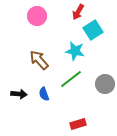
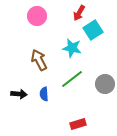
red arrow: moved 1 px right, 1 px down
cyan star: moved 3 px left, 3 px up
brown arrow: rotated 15 degrees clockwise
green line: moved 1 px right
blue semicircle: rotated 16 degrees clockwise
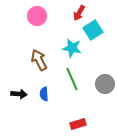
green line: rotated 75 degrees counterclockwise
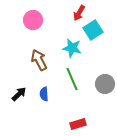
pink circle: moved 4 px left, 4 px down
black arrow: rotated 49 degrees counterclockwise
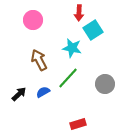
red arrow: rotated 28 degrees counterclockwise
green line: moved 4 px left, 1 px up; rotated 65 degrees clockwise
blue semicircle: moved 1 px left, 2 px up; rotated 64 degrees clockwise
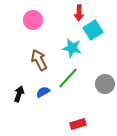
black arrow: rotated 28 degrees counterclockwise
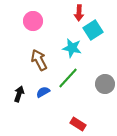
pink circle: moved 1 px down
red rectangle: rotated 49 degrees clockwise
